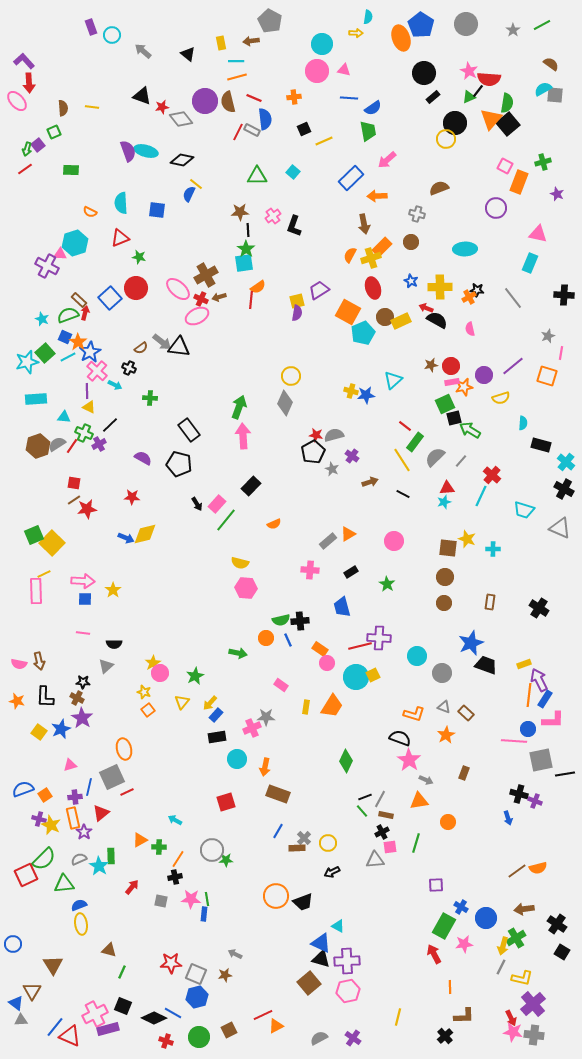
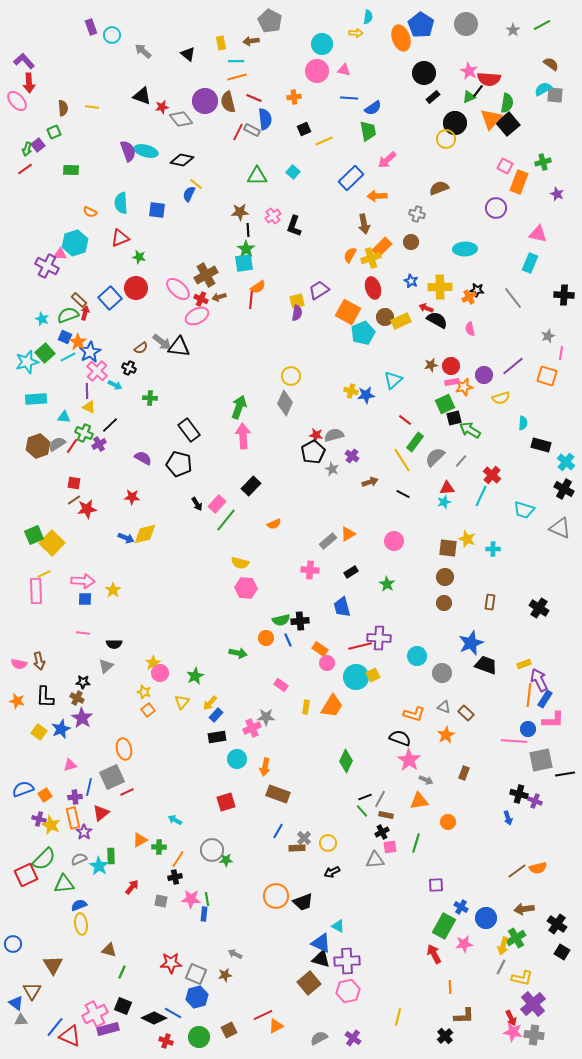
red line at (405, 426): moved 6 px up
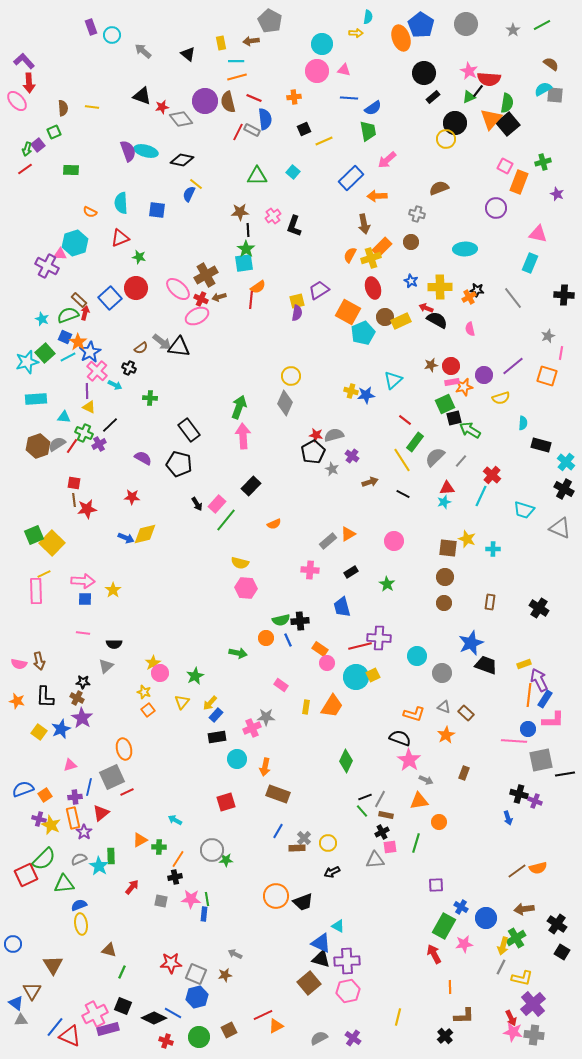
brown line at (74, 500): rotated 64 degrees counterclockwise
orange circle at (448, 822): moved 9 px left
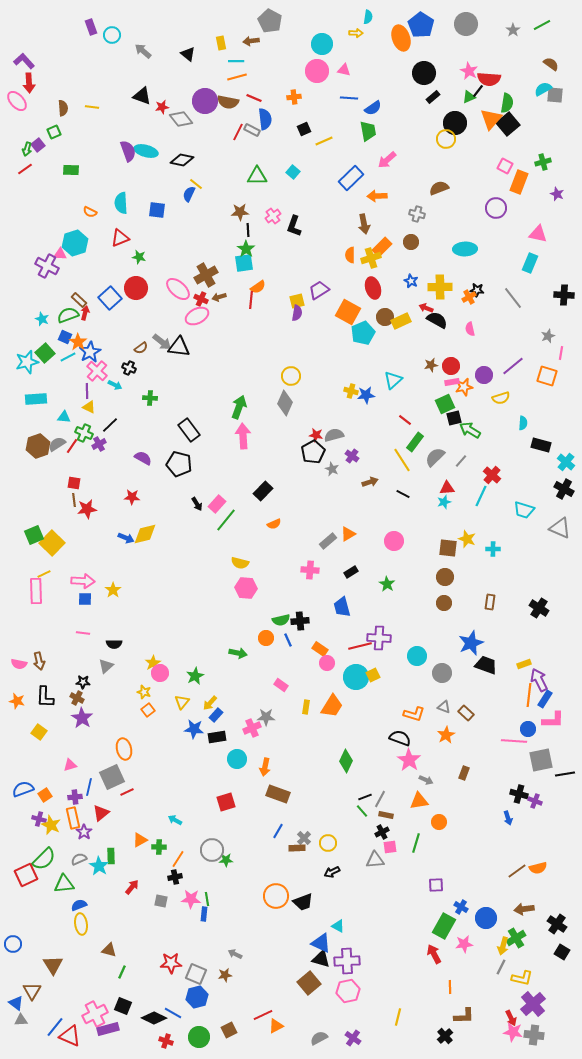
brown semicircle at (228, 102): rotated 65 degrees counterclockwise
orange semicircle at (350, 255): rotated 28 degrees counterclockwise
black rectangle at (251, 486): moved 12 px right, 5 px down
blue star at (61, 729): moved 133 px right; rotated 30 degrees clockwise
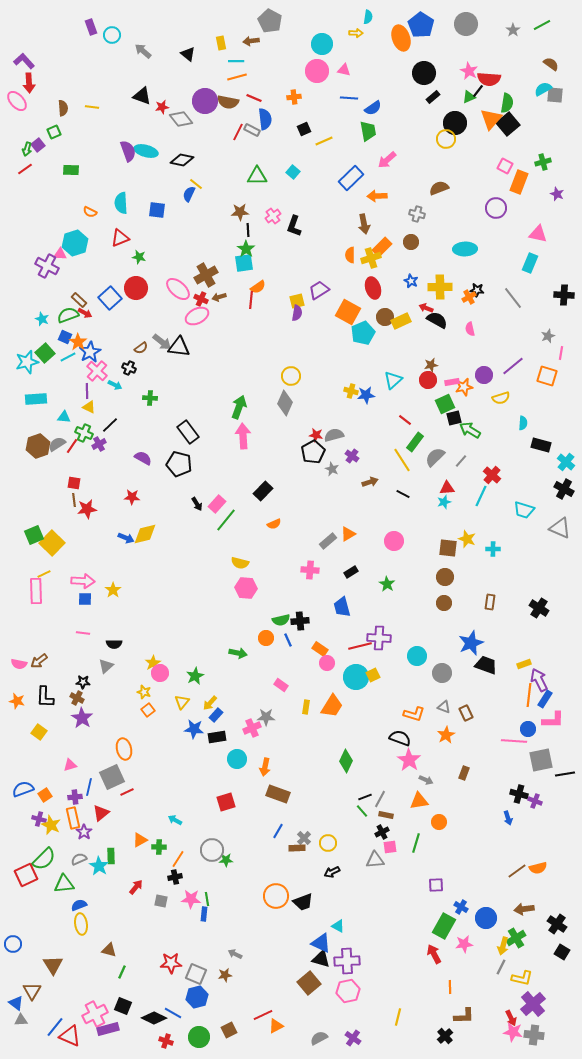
red arrow at (85, 313): rotated 104 degrees clockwise
red circle at (451, 366): moved 23 px left, 14 px down
black rectangle at (189, 430): moved 1 px left, 2 px down
brown arrow at (39, 661): rotated 66 degrees clockwise
brown rectangle at (466, 713): rotated 21 degrees clockwise
red arrow at (132, 887): moved 4 px right
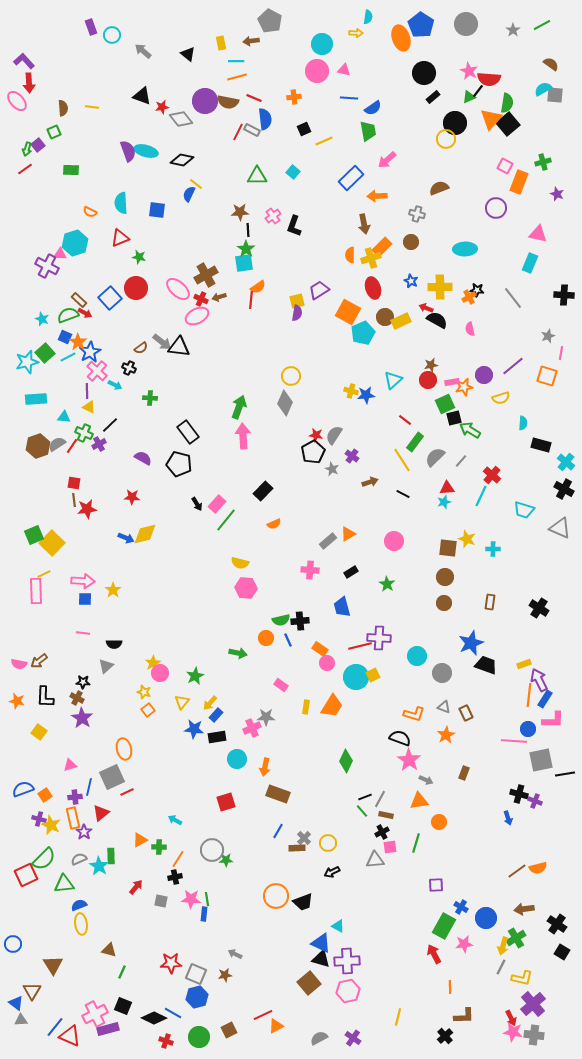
gray semicircle at (334, 435): rotated 42 degrees counterclockwise
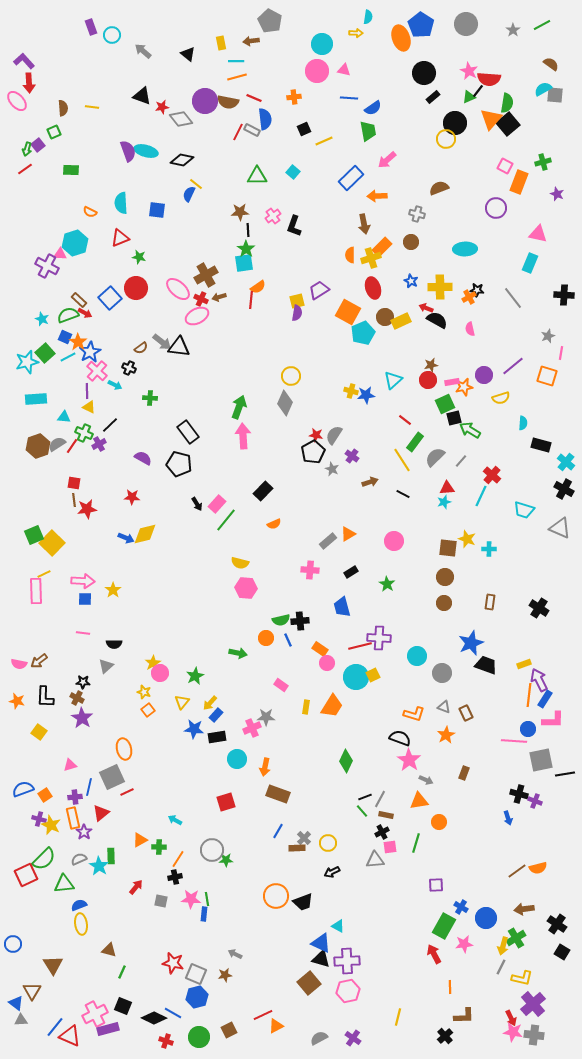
cyan cross at (493, 549): moved 4 px left
red star at (171, 963): moved 2 px right; rotated 15 degrees clockwise
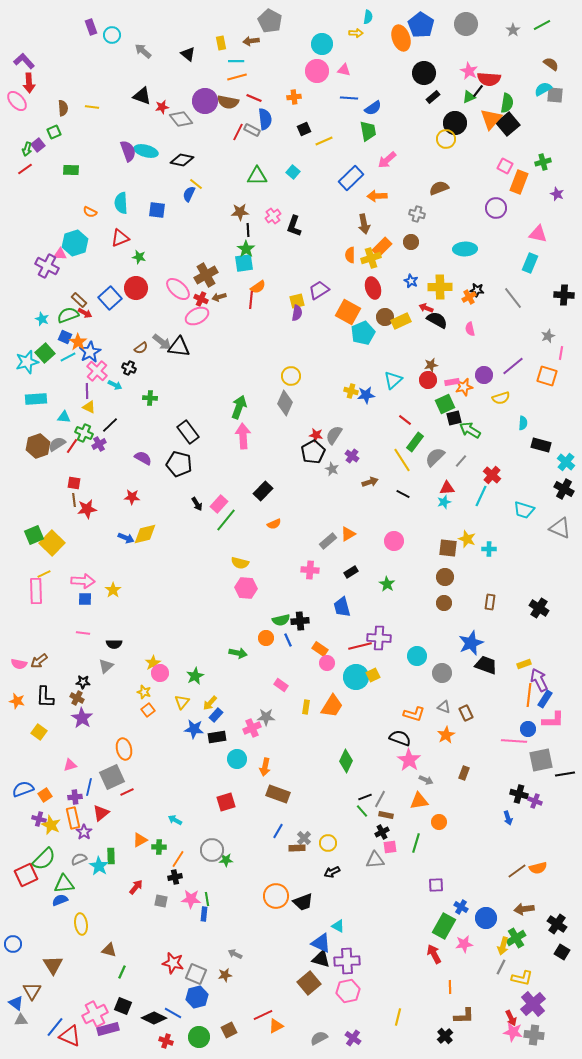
pink rectangle at (217, 504): moved 2 px right
blue semicircle at (79, 905): moved 19 px left, 5 px up
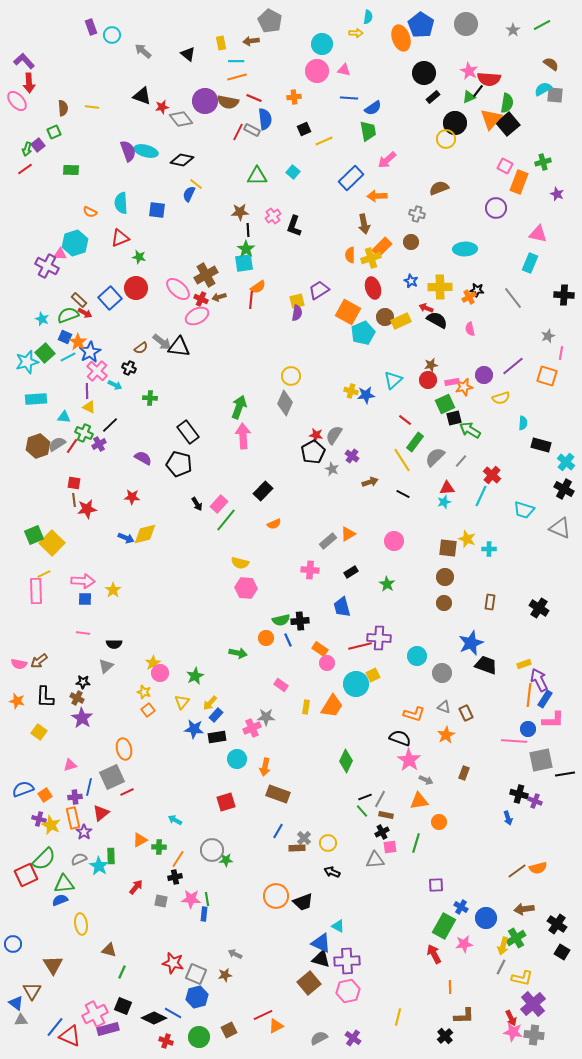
cyan circle at (356, 677): moved 7 px down
black arrow at (332, 872): rotated 49 degrees clockwise
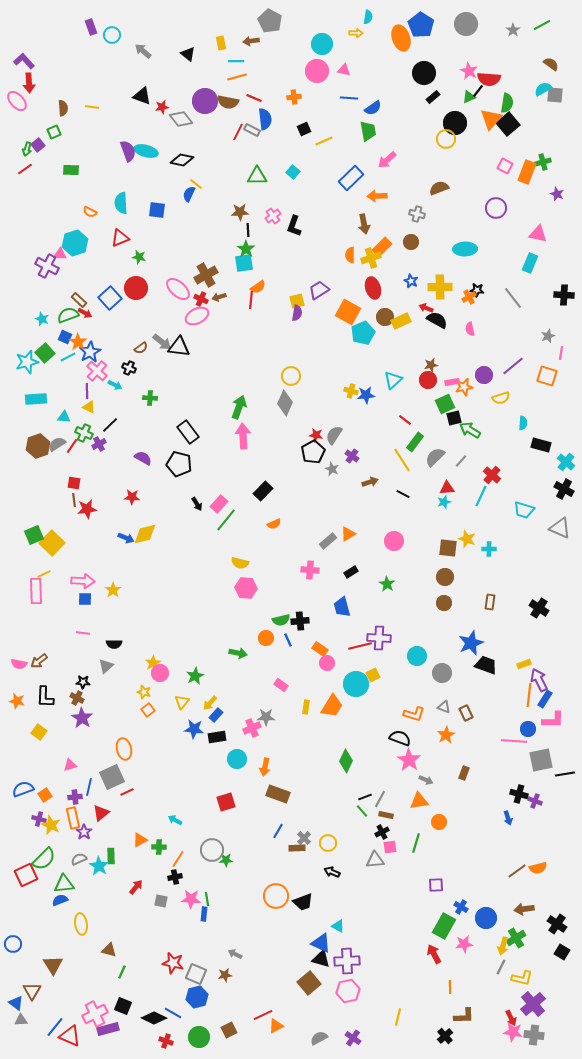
orange rectangle at (519, 182): moved 8 px right, 10 px up
